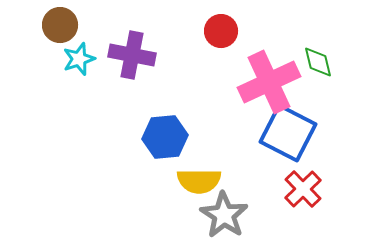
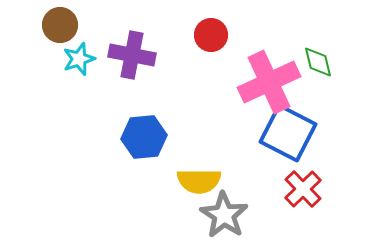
red circle: moved 10 px left, 4 px down
blue hexagon: moved 21 px left
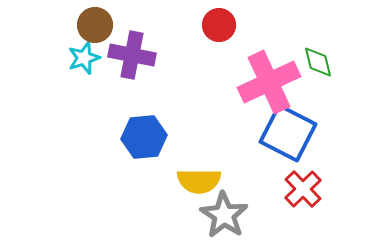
brown circle: moved 35 px right
red circle: moved 8 px right, 10 px up
cyan star: moved 5 px right, 1 px up
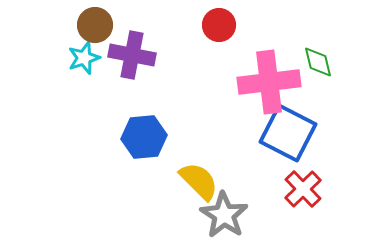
pink cross: rotated 18 degrees clockwise
yellow semicircle: rotated 135 degrees counterclockwise
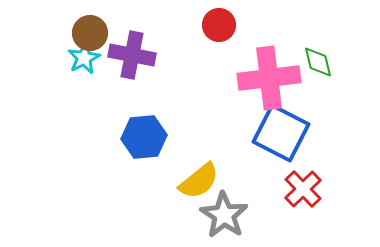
brown circle: moved 5 px left, 8 px down
cyan star: rotated 8 degrees counterclockwise
pink cross: moved 4 px up
blue square: moved 7 px left
yellow semicircle: rotated 96 degrees clockwise
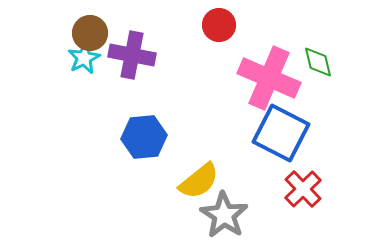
pink cross: rotated 30 degrees clockwise
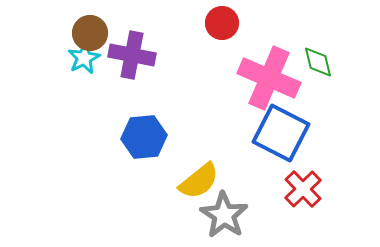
red circle: moved 3 px right, 2 px up
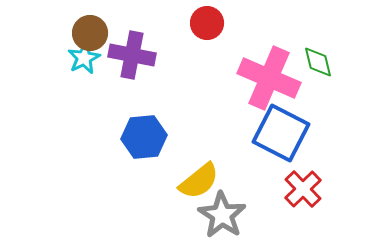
red circle: moved 15 px left
gray star: moved 2 px left
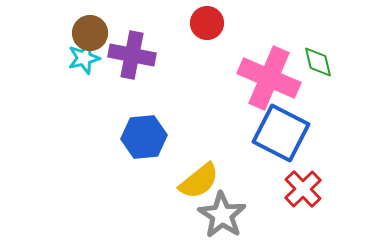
cyan star: rotated 12 degrees clockwise
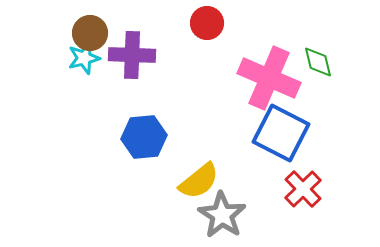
purple cross: rotated 9 degrees counterclockwise
